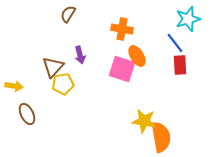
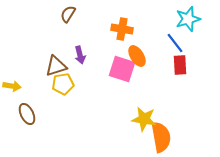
brown triangle: moved 3 px right, 1 px up; rotated 30 degrees clockwise
yellow arrow: moved 2 px left
yellow star: moved 2 px up
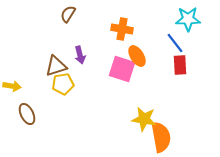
cyan star: rotated 15 degrees clockwise
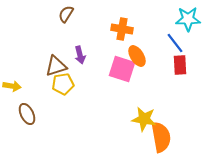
brown semicircle: moved 2 px left
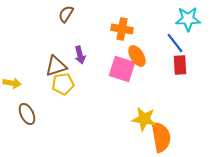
yellow arrow: moved 3 px up
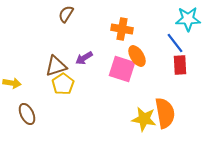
purple arrow: moved 4 px right, 3 px down; rotated 72 degrees clockwise
yellow pentagon: rotated 25 degrees counterclockwise
orange semicircle: moved 4 px right, 24 px up
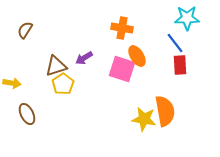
brown semicircle: moved 41 px left, 16 px down
cyan star: moved 1 px left, 1 px up
orange cross: moved 1 px up
orange semicircle: moved 2 px up
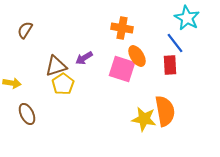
cyan star: rotated 30 degrees clockwise
red rectangle: moved 10 px left
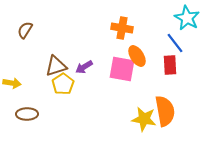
purple arrow: moved 9 px down
pink square: rotated 8 degrees counterclockwise
brown ellipse: rotated 65 degrees counterclockwise
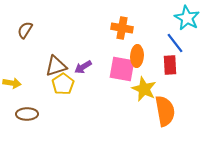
orange ellipse: rotated 35 degrees clockwise
purple arrow: moved 1 px left
yellow star: moved 30 px up; rotated 15 degrees clockwise
